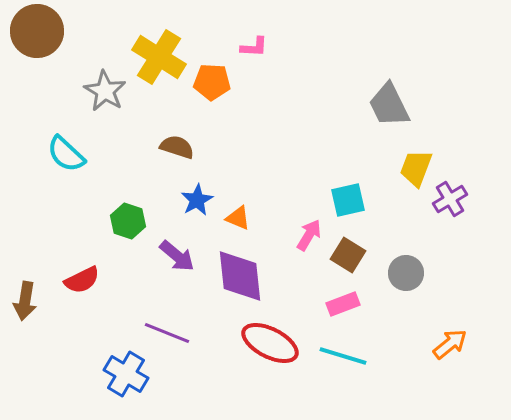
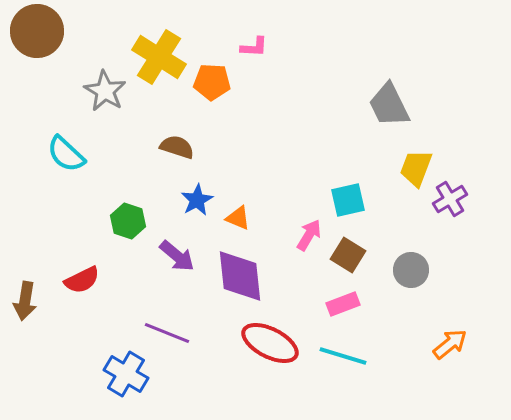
gray circle: moved 5 px right, 3 px up
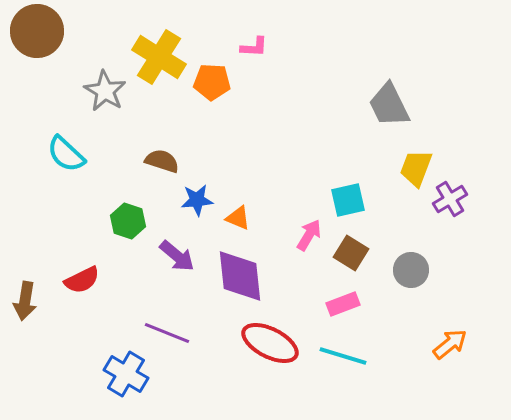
brown semicircle: moved 15 px left, 14 px down
blue star: rotated 24 degrees clockwise
brown square: moved 3 px right, 2 px up
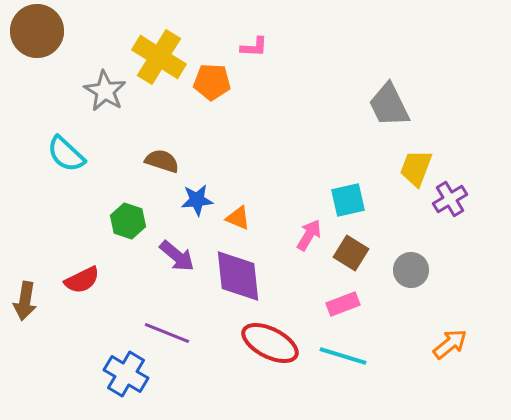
purple diamond: moved 2 px left
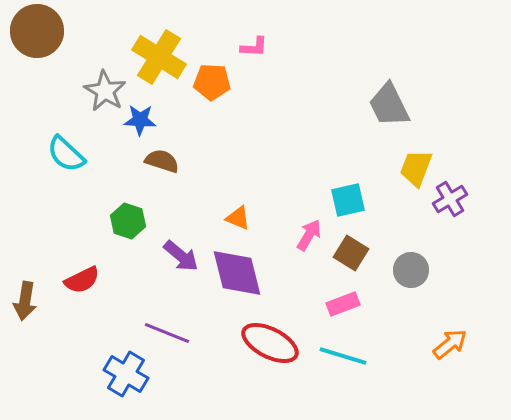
blue star: moved 57 px left, 80 px up; rotated 8 degrees clockwise
purple arrow: moved 4 px right
purple diamond: moved 1 px left, 3 px up; rotated 8 degrees counterclockwise
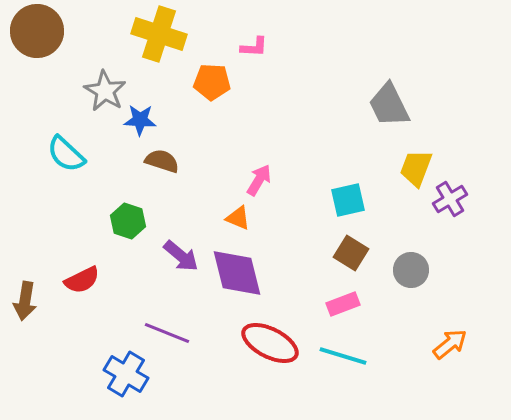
yellow cross: moved 23 px up; rotated 14 degrees counterclockwise
pink arrow: moved 50 px left, 55 px up
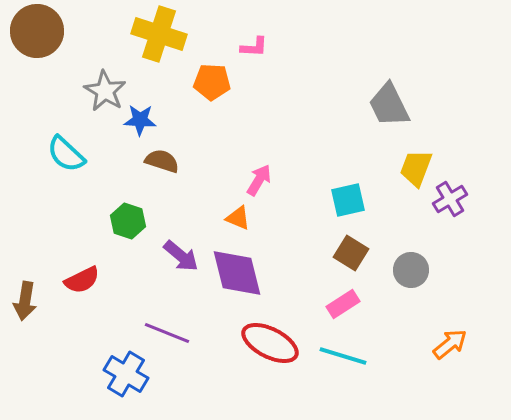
pink rectangle: rotated 12 degrees counterclockwise
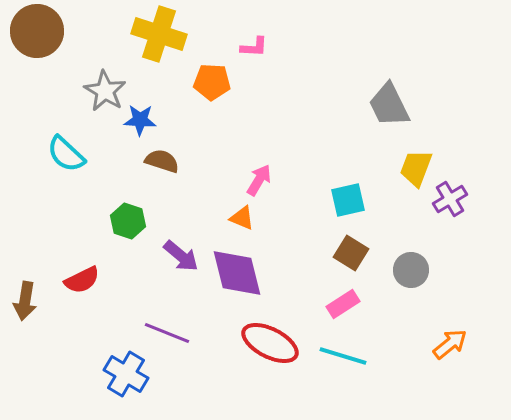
orange triangle: moved 4 px right
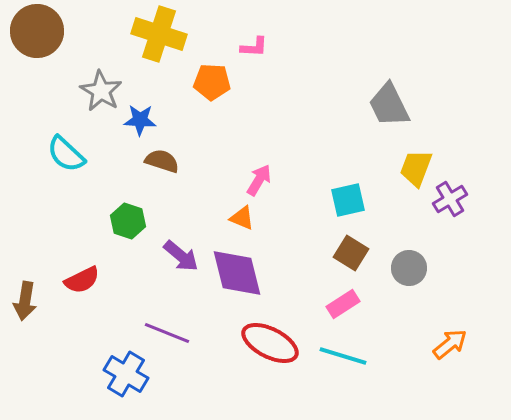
gray star: moved 4 px left
gray circle: moved 2 px left, 2 px up
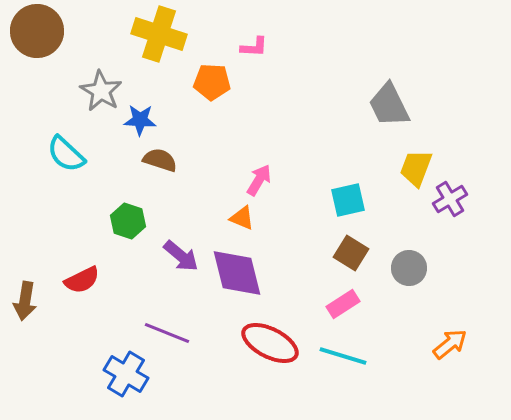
brown semicircle: moved 2 px left, 1 px up
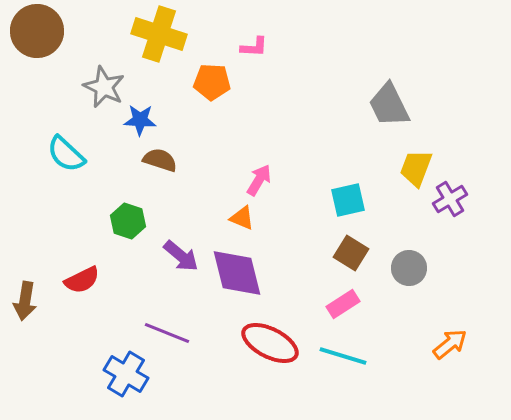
gray star: moved 3 px right, 4 px up; rotated 6 degrees counterclockwise
